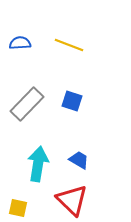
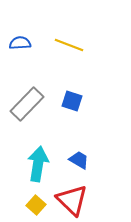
yellow square: moved 18 px right, 3 px up; rotated 30 degrees clockwise
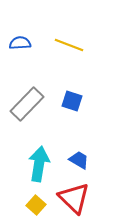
cyan arrow: moved 1 px right
red triangle: moved 2 px right, 2 px up
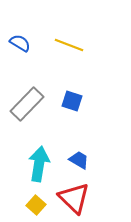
blue semicircle: rotated 35 degrees clockwise
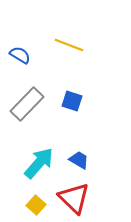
blue semicircle: moved 12 px down
cyan arrow: moved 1 px up; rotated 32 degrees clockwise
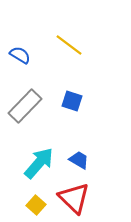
yellow line: rotated 16 degrees clockwise
gray rectangle: moved 2 px left, 2 px down
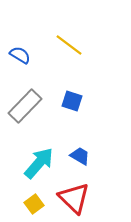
blue trapezoid: moved 1 px right, 4 px up
yellow square: moved 2 px left, 1 px up; rotated 12 degrees clockwise
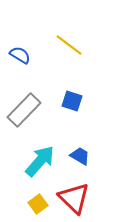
gray rectangle: moved 1 px left, 4 px down
cyan arrow: moved 1 px right, 2 px up
yellow square: moved 4 px right
